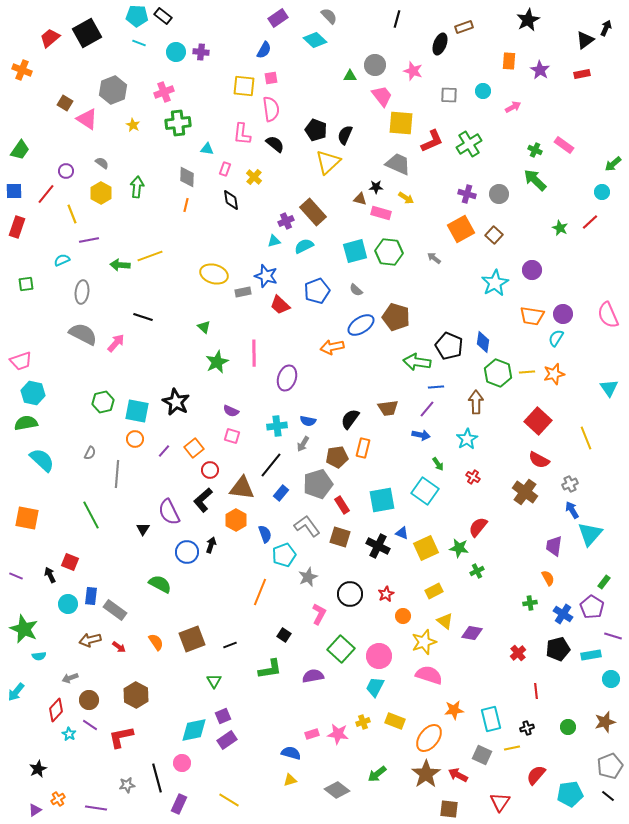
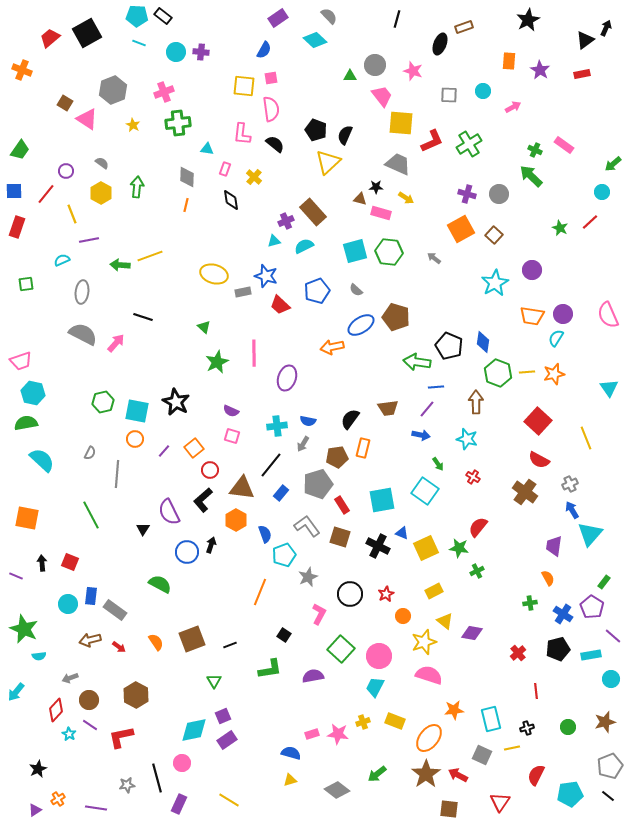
green arrow at (535, 180): moved 4 px left, 4 px up
cyan star at (467, 439): rotated 25 degrees counterclockwise
black arrow at (50, 575): moved 8 px left, 12 px up; rotated 21 degrees clockwise
purple line at (613, 636): rotated 24 degrees clockwise
red semicircle at (536, 775): rotated 15 degrees counterclockwise
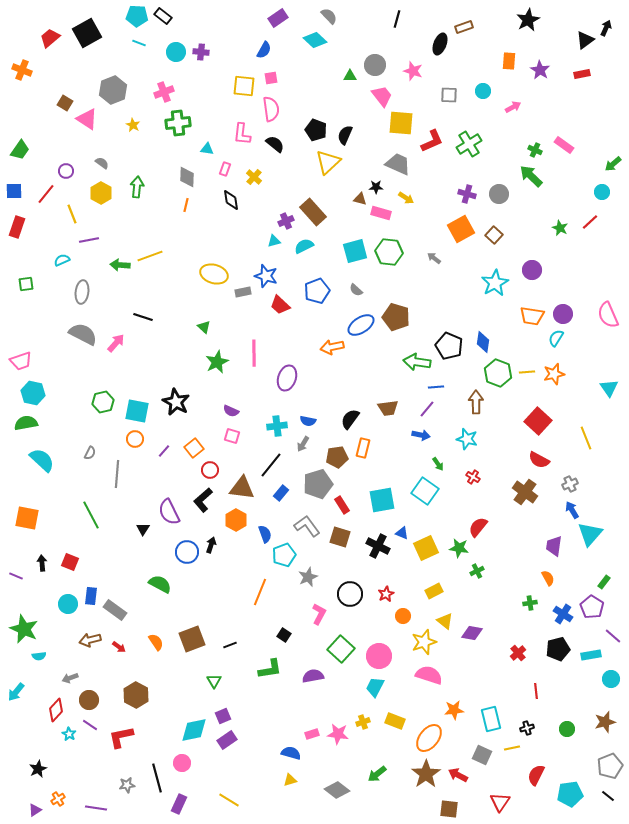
green circle at (568, 727): moved 1 px left, 2 px down
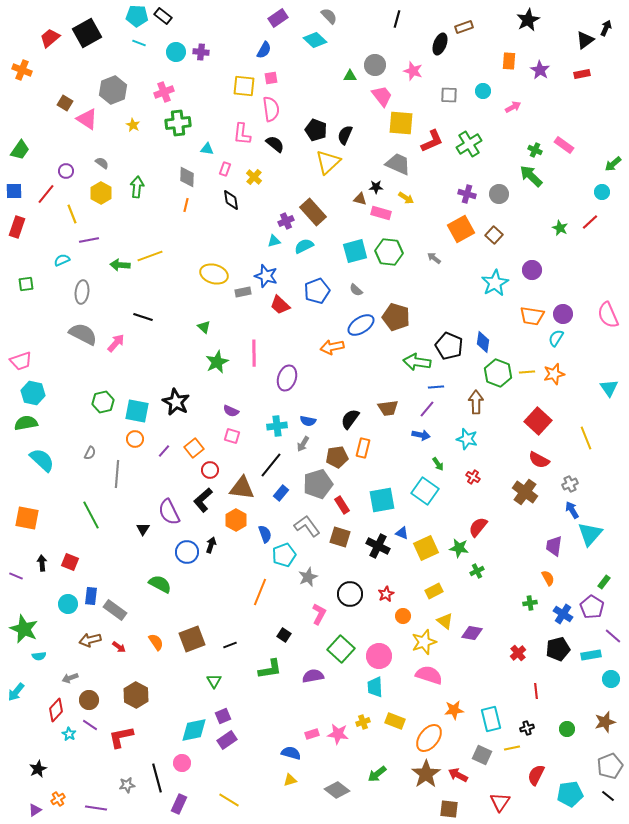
cyan trapezoid at (375, 687): rotated 30 degrees counterclockwise
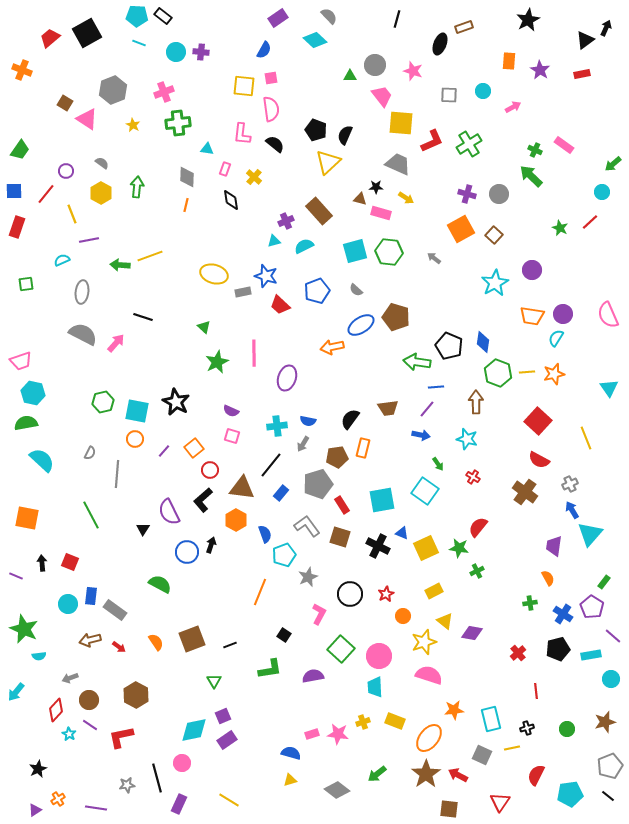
brown rectangle at (313, 212): moved 6 px right, 1 px up
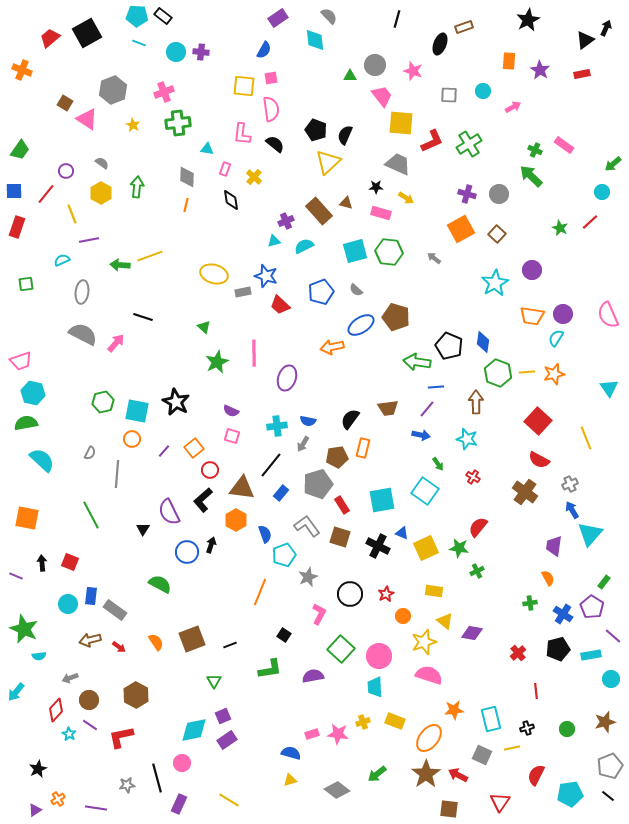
cyan diamond at (315, 40): rotated 40 degrees clockwise
brown triangle at (360, 199): moved 14 px left, 4 px down
brown square at (494, 235): moved 3 px right, 1 px up
blue pentagon at (317, 291): moved 4 px right, 1 px down
orange circle at (135, 439): moved 3 px left
yellow rectangle at (434, 591): rotated 36 degrees clockwise
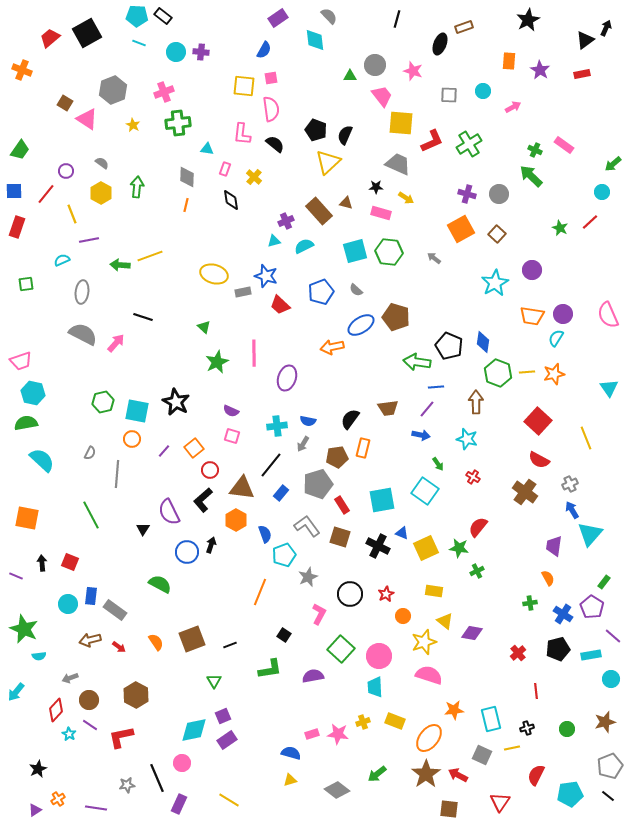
black line at (157, 778): rotated 8 degrees counterclockwise
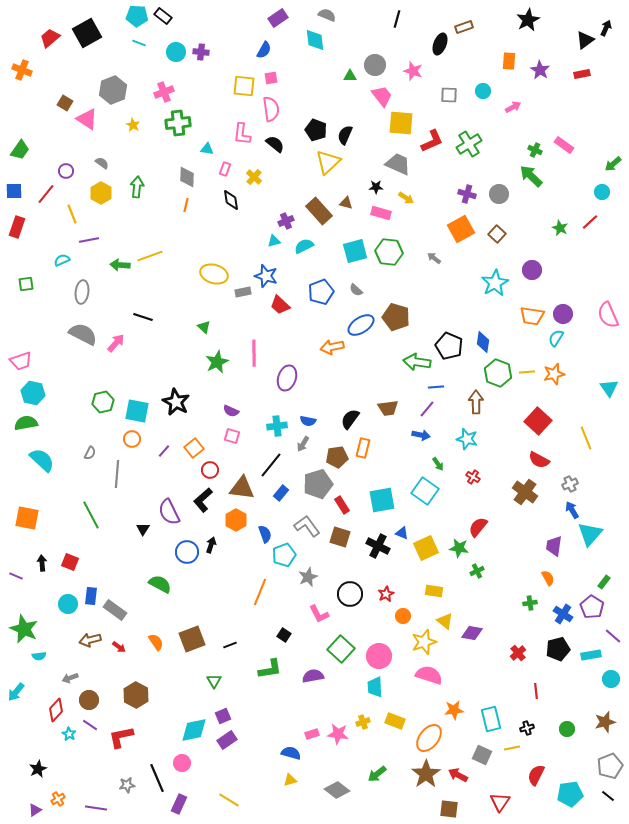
gray semicircle at (329, 16): moved 2 px left, 1 px up; rotated 24 degrees counterclockwise
pink L-shape at (319, 614): rotated 125 degrees clockwise
